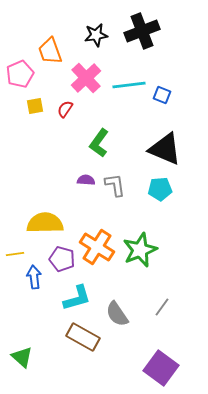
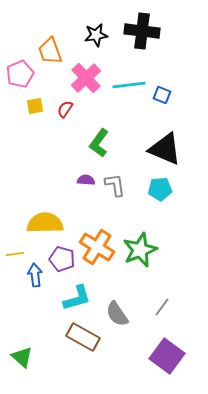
black cross: rotated 28 degrees clockwise
blue arrow: moved 1 px right, 2 px up
purple square: moved 6 px right, 12 px up
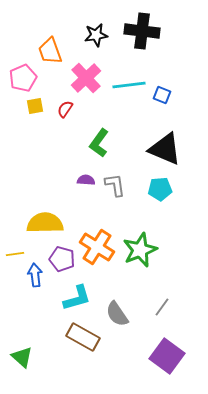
pink pentagon: moved 3 px right, 4 px down
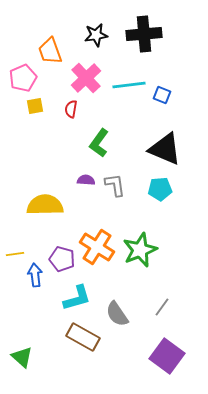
black cross: moved 2 px right, 3 px down; rotated 12 degrees counterclockwise
red semicircle: moved 6 px right; rotated 24 degrees counterclockwise
yellow semicircle: moved 18 px up
